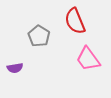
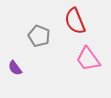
gray pentagon: rotated 10 degrees counterclockwise
purple semicircle: rotated 63 degrees clockwise
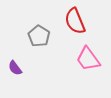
gray pentagon: rotated 10 degrees clockwise
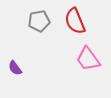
gray pentagon: moved 15 px up; rotated 30 degrees clockwise
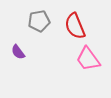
red semicircle: moved 5 px down
purple semicircle: moved 3 px right, 16 px up
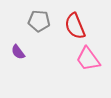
gray pentagon: rotated 15 degrees clockwise
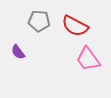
red semicircle: rotated 40 degrees counterclockwise
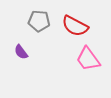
purple semicircle: moved 3 px right
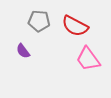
purple semicircle: moved 2 px right, 1 px up
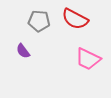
red semicircle: moved 7 px up
pink trapezoid: rotated 28 degrees counterclockwise
